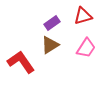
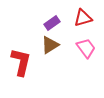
red triangle: moved 2 px down
pink trapezoid: rotated 70 degrees counterclockwise
red L-shape: rotated 48 degrees clockwise
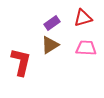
pink trapezoid: rotated 50 degrees counterclockwise
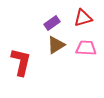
brown triangle: moved 6 px right
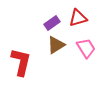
red triangle: moved 5 px left
pink trapezoid: rotated 55 degrees clockwise
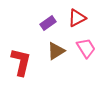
red triangle: moved 1 px left; rotated 12 degrees counterclockwise
purple rectangle: moved 4 px left
brown triangle: moved 6 px down
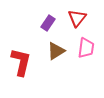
red triangle: rotated 24 degrees counterclockwise
purple rectangle: rotated 21 degrees counterclockwise
pink trapezoid: rotated 40 degrees clockwise
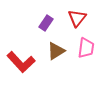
purple rectangle: moved 2 px left
red L-shape: rotated 124 degrees clockwise
